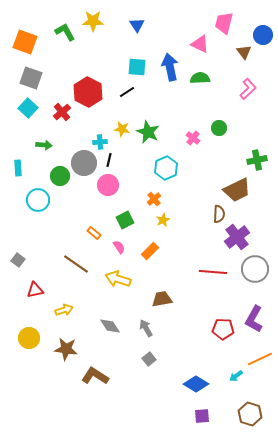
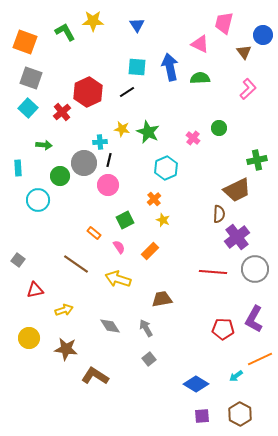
red hexagon at (88, 92): rotated 8 degrees clockwise
yellow star at (163, 220): rotated 24 degrees counterclockwise
brown hexagon at (250, 414): moved 10 px left; rotated 10 degrees clockwise
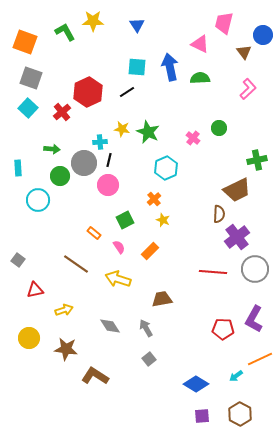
green arrow at (44, 145): moved 8 px right, 4 px down
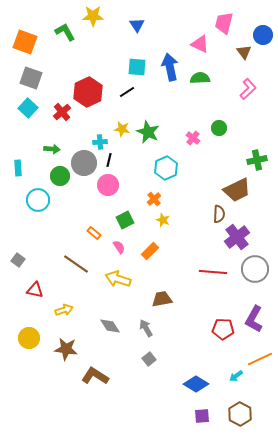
yellow star at (93, 21): moved 5 px up
red triangle at (35, 290): rotated 24 degrees clockwise
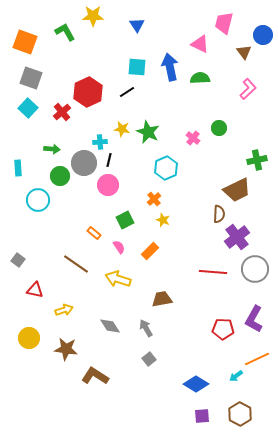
orange line at (260, 359): moved 3 px left
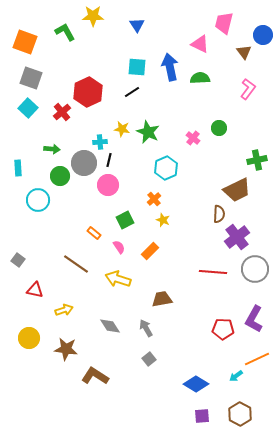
pink L-shape at (248, 89): rotated 10 degrees counterclockwise
black line at (127, 92): moved 5 px right
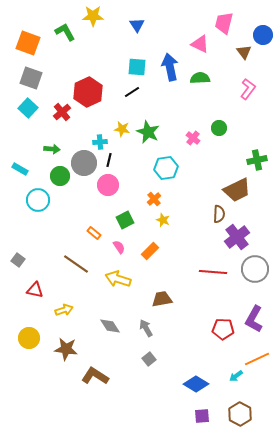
orange square at (25, 42): moved 3 px right, 1 px down
cyan rectangle at (18, 168): moved 2 px right, 1 px down; rotated 56 degrees counterclockwise
cyan hexagon at (166, 168): rotated 15 degrees clockwise
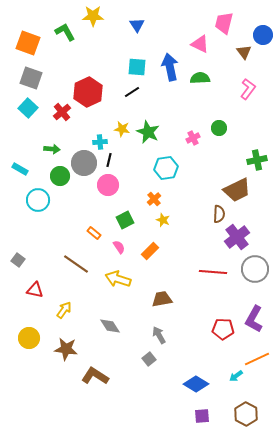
pink cross at (193, 138): rotated 24 degrees clockwise
yellow arrow at (64, 310): rotated 36 degrees counterclockwise
gray arrow at (146, 328): moved 13 px right, 7 px down
brown hexagon at (240, 414): moved 6 px right
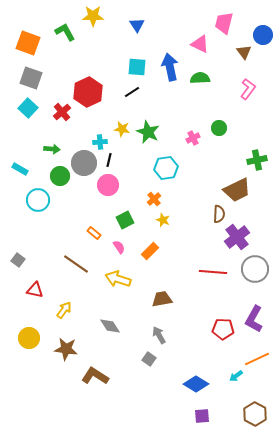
gray square at (149, 359): rotated 16 degrees counterclockwise
brown hexagon at (246, 414): moved 9 px right
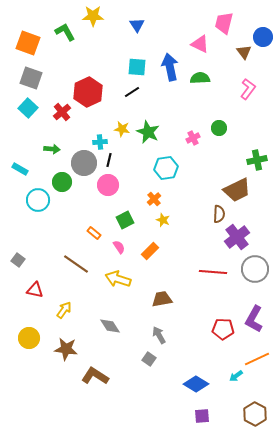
blue circle at (263, 35): moved 2 px down
green circle at (60, 176): moved 2 px right, 6 px down
